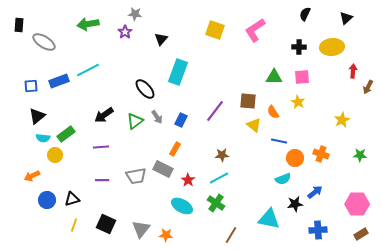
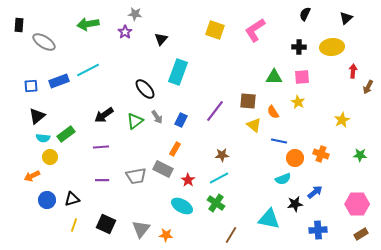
yellow circle at (55, 155): moved 5 px left, 2 px down
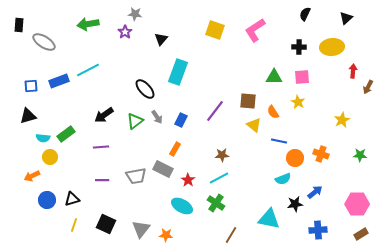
black triangle at (37, 116): moved 9 px left; rotated 24 degrees clockwise
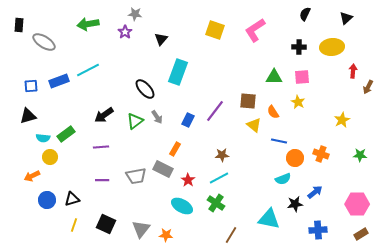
blue rectangle at (181, 120): moved 7 px right
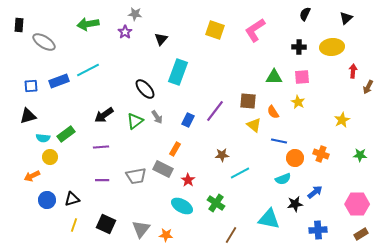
cyan line at (219, 178): moved 21 px right, 5 px up
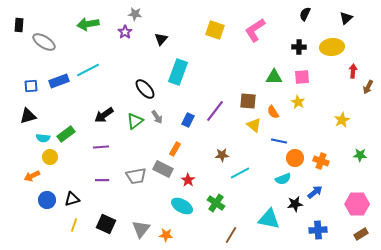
orange cross at (321, 154): moved 7 px down
